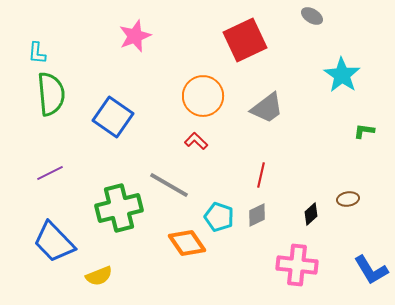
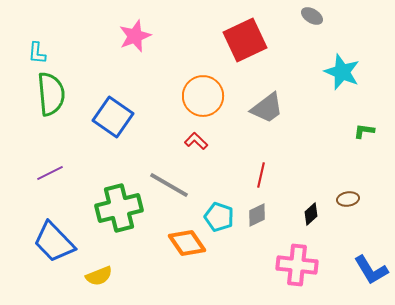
cyan star: moved 3 px up; rotated 12 degrees counterclockwise
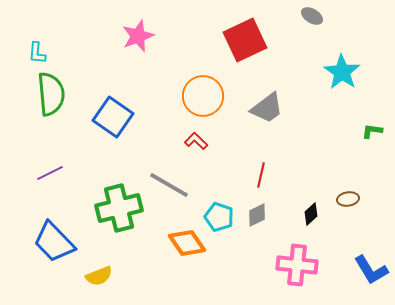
pink star: moved 3 px right
cyan star: rotated 12 degrees clockwise
green L-shape: moved 8 px right
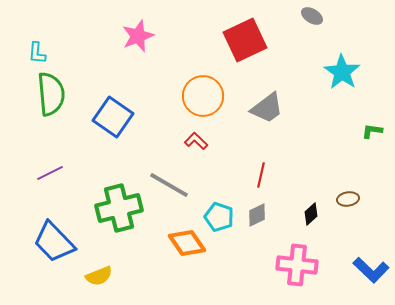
blue L-shape: rotated 15 degrees counterclockwise
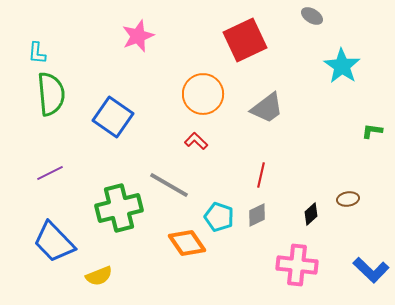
cyan star: moved 6 px up
orange circle: moved 2 px up
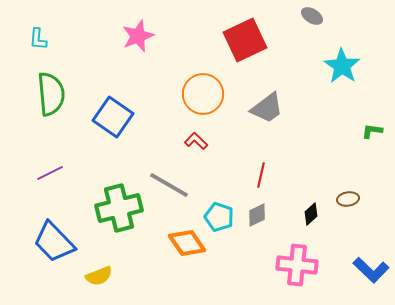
cyan L-shape: moved 1 px right, 14 px up
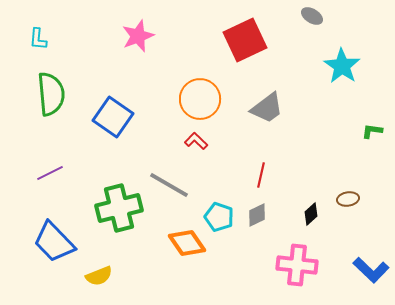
orange circle: moved 3 px left, 5 px down
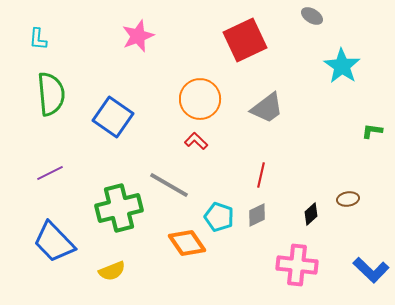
yellow semicircle: moved 13 px right, 5 px up
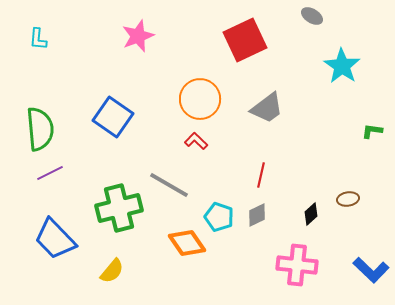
green semicircle: moved 11 px left, 35 px down
blue trapezoid: moved 1 px right, 3 px up
yellow semicircle: rotated 28 degrees counterclockwise
